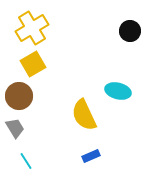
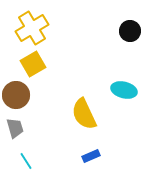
cyan ellipse: moved 6 px right, 1 px up
brown circle: moved 3 px left, 1 px up
yellow semicircle: moved 1 px up
gray trapezoid: rotated 15 degrees clockwise
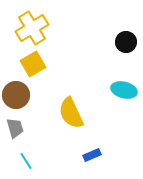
black circle: moved 4 px left, 11 px down
yellow semicircle: moved 13 px left, 1 px up
blue rectangle: moved 1 px right, 1 px up
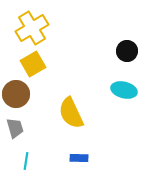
black circle: moved 1 px right, 9 px down
brown circle: moved 1 px up
blue rectangle: moved 13 px left, 3 px down; rotated 24 degrees clockwise
cyan line: rotated 42 degrees clockwise
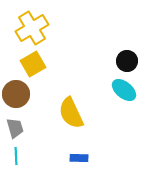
black circle: moved 10 px down
cyan ellipse: rotated 25 degrees clockwise
cyan line: moved 10 px left, 5 px up; rotated 12 degrees counterclockwise
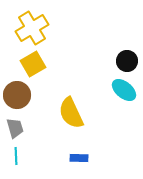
brown circle: moved 1 px right, 1 px down
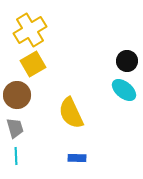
yellow cross: moved 2 px left, 2 px down
blue rectangle: moved 2 px left
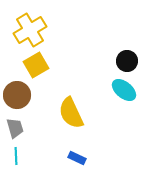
yellow square: moved 3 px right, 1 px down
blue rectangle: rotated 24 degrees clockwise
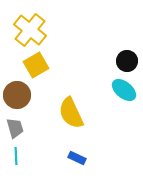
yellow cross: rotated 20 degrees counterclockwise
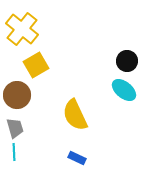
yellow cross: moved 8 px left, 1 px up
yellow semicircle: moved 4 px right, 2 px down
cyan line: moved 2 px left, 4 px up
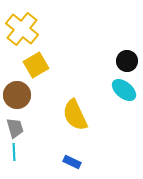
blue rectangle: moved 5 px left, 4 px down
